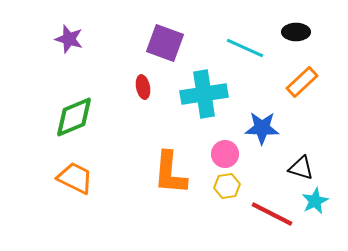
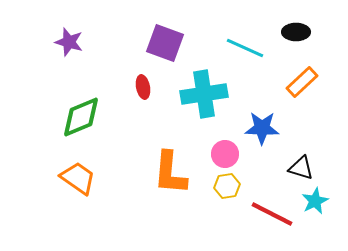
purple star: moved 3 px down
green diamond: moved 7 px right
orange trapezoid: moved 3 px right; rotated 9 degrees clockwise
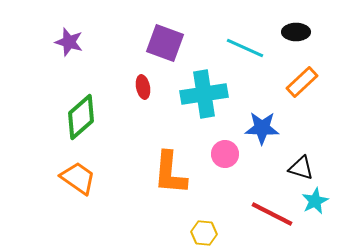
green diamond: rotated 18 degrees counterclockwise
yellow hexagon: moved 23 px left, 47 px down; rotated 15 degrees clockwise
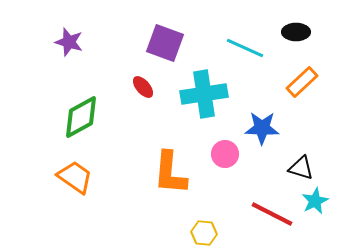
red ellipse: rotated 30 degrees counterclockwise
green diamond: rotated 12 degrees clockwise
orange trapezoid: moved 3 px left, 1 px up
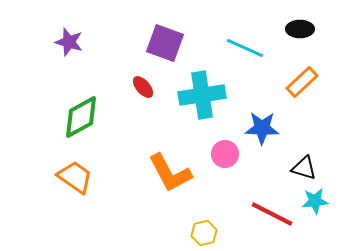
black ellipse: moved 4 px right, 3 px up
cyan cross: moved 2 px left, 1 px down
black triangle: moved 3 px right
orange L-shape: rotated 33 degrees counterclockwise
cyan star: rotated 20 degrees clockwise
yellow hexagon: rotated 20 degrees counterclockwise
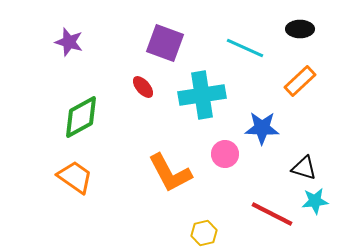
orange rectangle: moved 2 px left, 1 px up
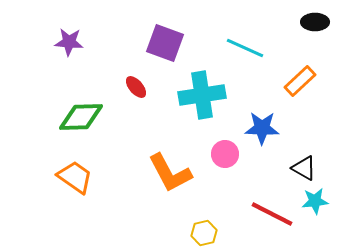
black ellipse: moved 15 px right, 7 px up
purple star: rotated 12 degrees counterclockwise
red ellipse: moved 7 px left
green diamond: rotated 27 degrees clockwise
black triangle: rotated 12 degrees clockwise
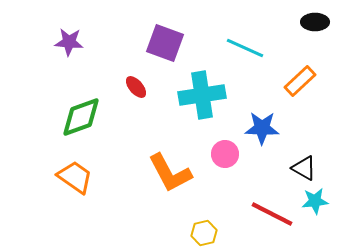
green diamond: rotated 18 degrees counterclockwise
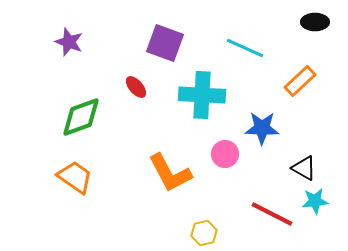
purple star: rotated 16 degrees clockwise
cyan cross: rotated 12 degrees clockwise
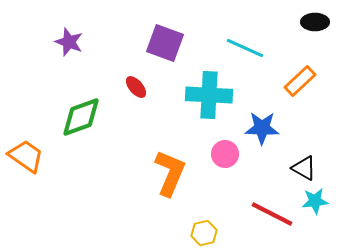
cyan cross: moved 7 px right
orange L-shape: rotated 129 degrees counterclockwise
orange trapezoid: moved 49 px left, 21 px up
